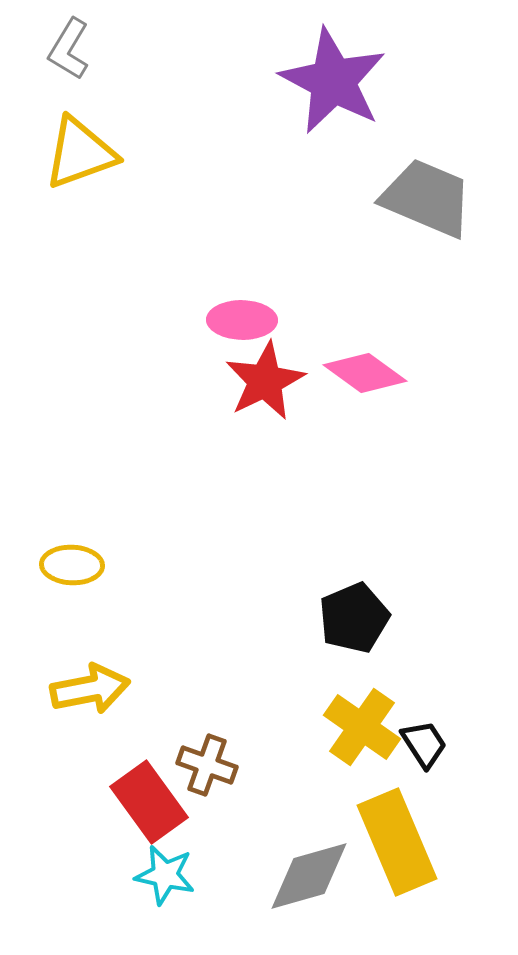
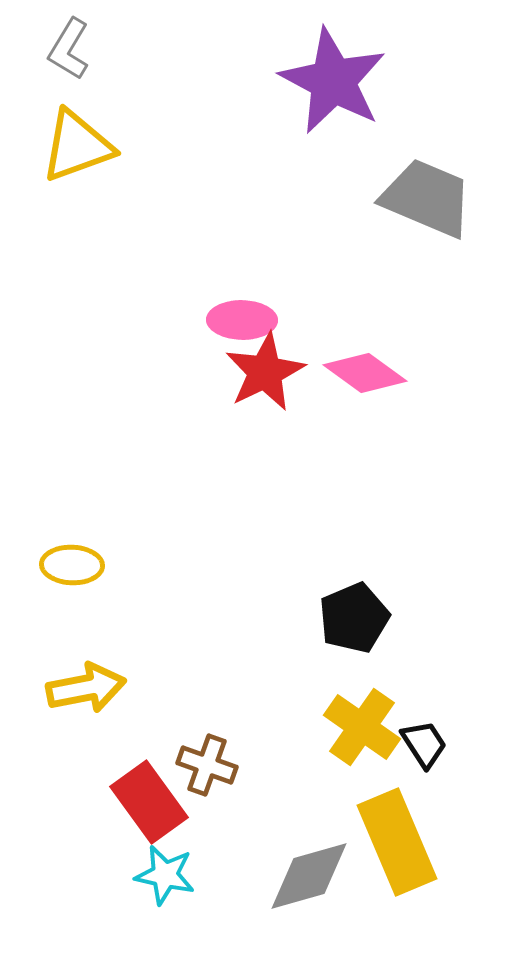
yellow triangle: moved 3 px left, 7 px up
red star: moved 9 px up
yellow arrow: moved 4 px left, 1 px up
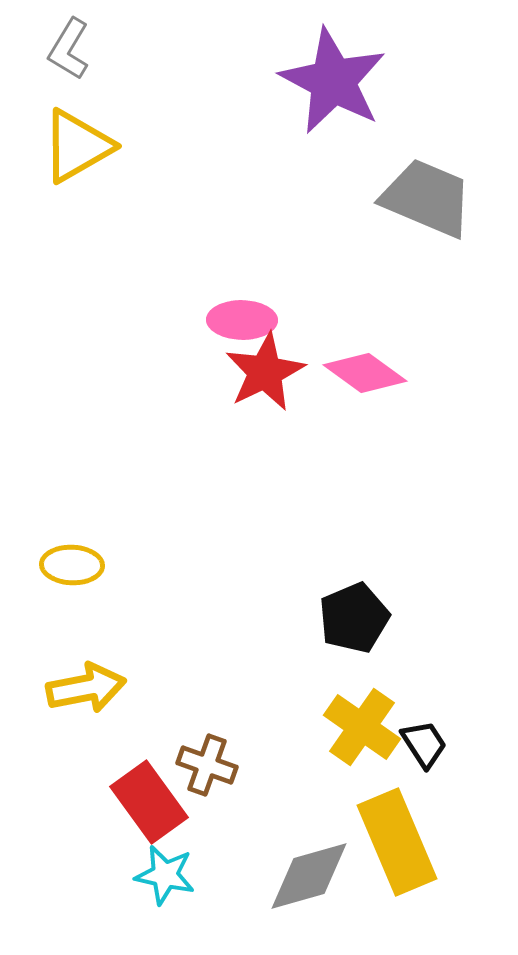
yellow triangle: rotated 10 degrees counterclockwise
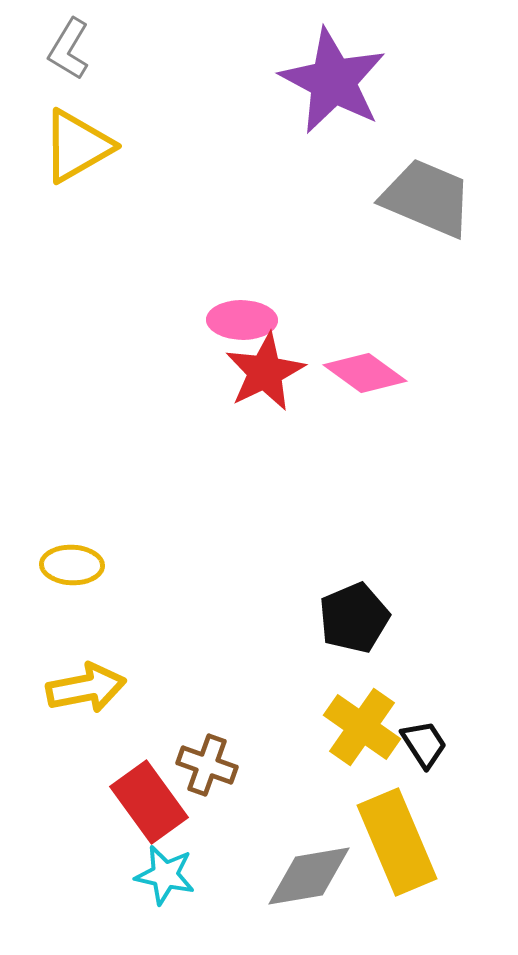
gray diamond: rotated 6 degrees clockwise
